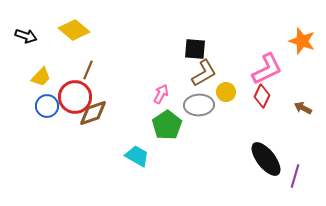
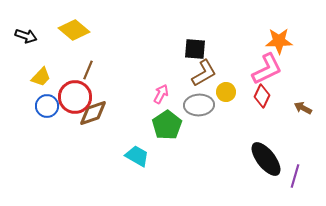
orange star: moved 23 px left; rotated 20 degrees counterclockwise
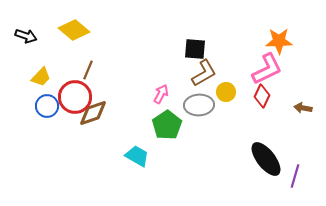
brown arrow: rotated 18 degrees counterclockwise
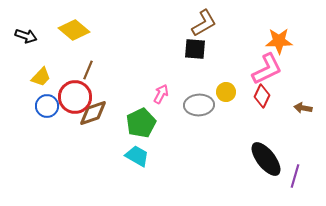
brown L-shape: moved 50 px up
green pentagon: moved 26 px left, 2 px up; rotated 8 degrees clockwise
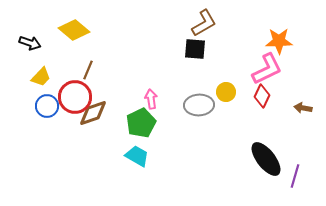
black arrow: moved 4 px right, 7 px down
pink arrow: moved 10 px left, 5 px down; rotated 36 degrees counterclockwise
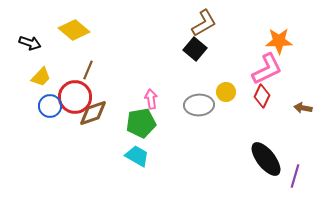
black square: rotated 35 degrees clockwise
blue circle: moved 3 px right
green pentagon: rotated 16 degrees clockwise
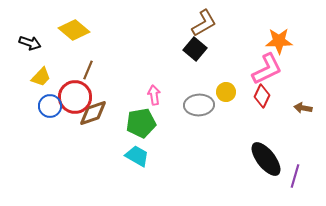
pink arrow: moved 3 px right, 4 px up
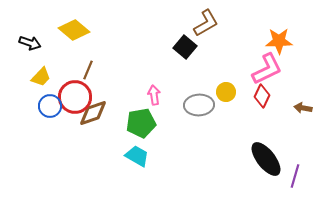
brown L-shape: moved 2 px right
black square: moved 10 px left, 2 px up
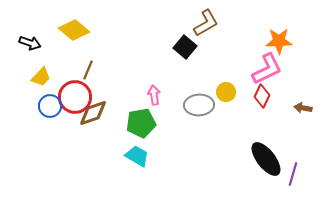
purple line: moved 2 px left, 2 px up
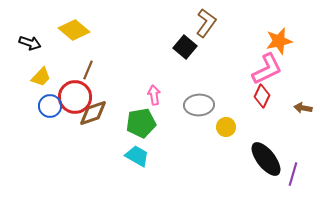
brown L-shape: rotated 24 degrees counterclockwise
orange star: rotated 12 degrees counterclockwise
yellow circle: moved 35 px down
